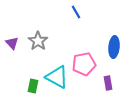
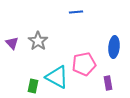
blue line: rotated 64 degrees counterclockwise
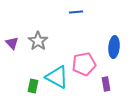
purple rectangle: moved 2 px left, 1 px down
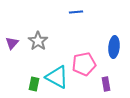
purple triangle: rotated 24 degrees clockwise
green rectangle: moved 1 px right, 2 px up
